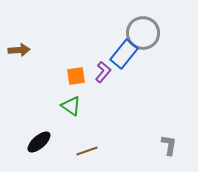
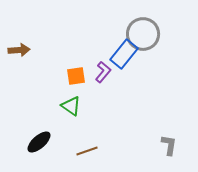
gray circle: moved 1 px down
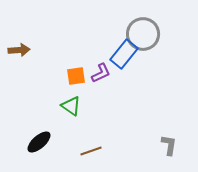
purple L-shape: moved 2 px left, 1 px down; rotated 25 degrees clockwise
brown line: moved 4 px right
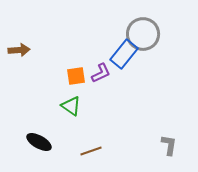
black ellipse: rotated 70 degrees clockwise
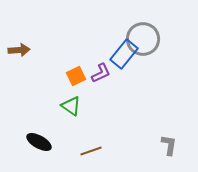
gray circle: moved 5 px down
orange square: rotated 18 degrees counterclockwise
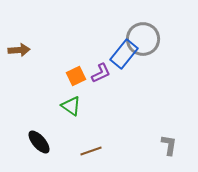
black ellipse: rotated 20 degrees clockwise
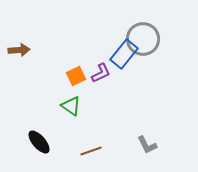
gray L-shape: moved 22 px left; rotated 145 degrees clockwise
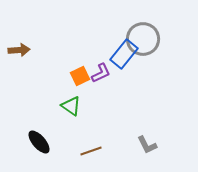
orange square: moved 4 px right
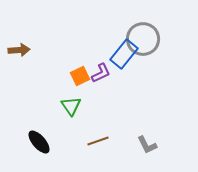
green triangle: rotated 20 degrees clockwise
brown line: moved 7 px right, 10 px up
